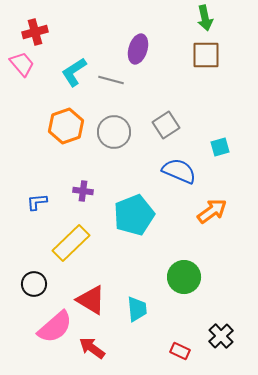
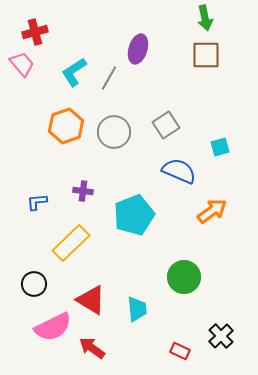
gray line: moved 2 px left, 2 px up; rotated 75 degrees counterclockwise
pink semicircle: moved 2 px left; rotated 15 degrees clockwise
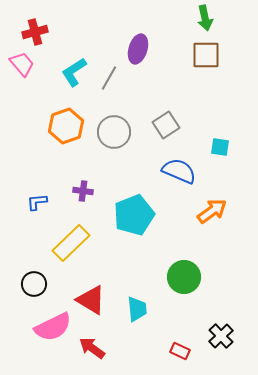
cyan square: rotated 24 degrees clockwise
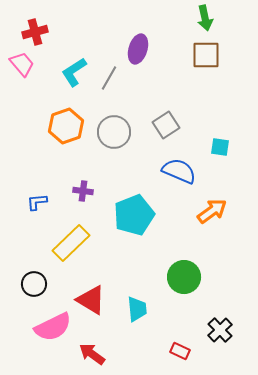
black cross: moved 1 px left, 6 px up
red arrow: moved 6 px down
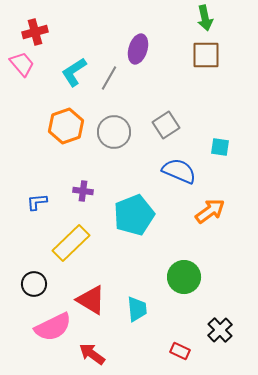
orange arrow: moved 2 px left
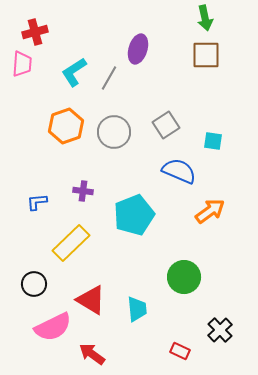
pink trapezoid: rotated 44 degrees clockwise
cyan square: moved 7 px left, 6 px up
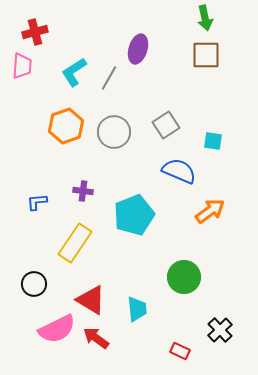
pink trapezoid: moved 2 px down
yellow rectangle: moved 4 px right; rotated 12 degrees counterclockwise
pink semicircle: moved 4 px right, 2 px down
red arrow: moved 4 px right, 16 px up
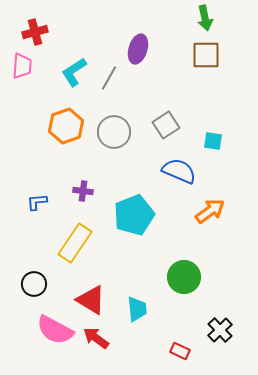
pink semicircle: moved 2 px left, 1 px down; rotated 54 degrees clockwise
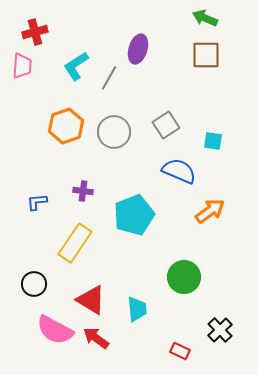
green arrow: rotated 125 degrees clockwise
cyan L-shape: moved 2 px right, 6 px up
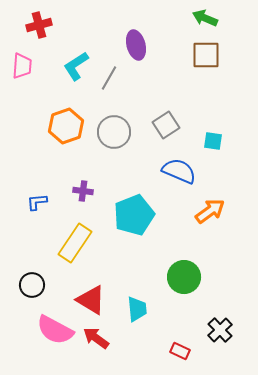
red cross: moved 4 px right, 7 px up
purple ellipse: moved 2 px left, 4 px up; rotated 32 degrees counterclockwise
black circle: moved 2 px left, 1 px down
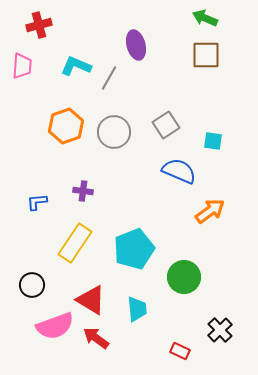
cyan L-shape: rotated 56 degrees clockwise
cyan pentagon: moved 34 px down
pink semicircle: moved 4 px up; rotated 48 degrees counterclockwise
